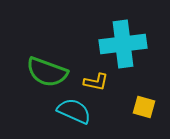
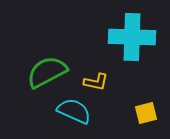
cyan cross: moved 9 px right, 7 px up; rotated 9 degrees clockwise
green semicircle: rotated 132 degrees clockwise
yellow square: moved 2 px right, 6 px down; rotated 30 degrees counterclockwise
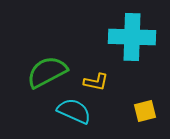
yellow square: moved 1 px left, 2 px up
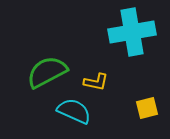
cyan cross: moved 5 px up; rotated 12 degrees counterclockwise
yellow square: moved 2 px right, 3 px up
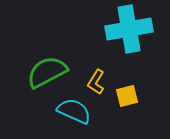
cyan cross: moved 3 px left, 3 px up
yellow L-shape: rotated 110 degrees clockwise
yellow square: moved 20 px left, 12 px up
